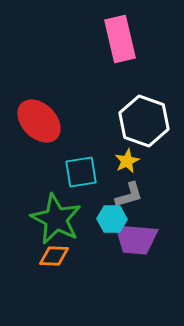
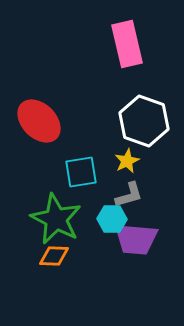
pink rectangle: moved 7 px right, 5 px down
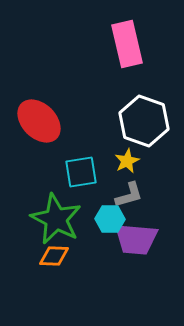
cyan hexagon: moved 2 px left
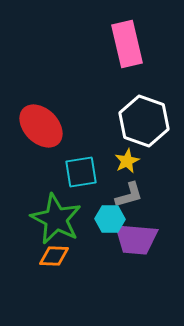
red ellipse: moved 2 px right, 5 px down
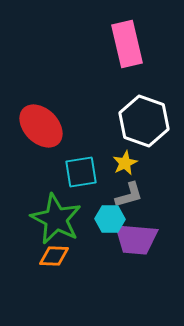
yellow star: moved 2 px left, 2 px down
